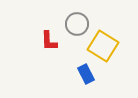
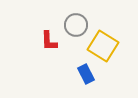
gray circle: moved 1 px left, 1 px down
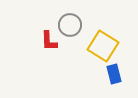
gray circle: moved 6 px left
blue rectangle: moved 28 px right; rotated 12 degrees clockwise
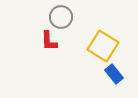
gray circle: moved 9 px left, 8 px up
blue rectangle: rotated 24 degrees counterclockwise
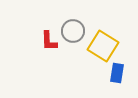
gray circle: moved 12 px right, 14 px down
blue rectangle: moved 3 px right, 1 px up; rotated 48 degrees clockwise
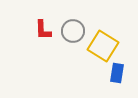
red L-shape: moved 6 px left, 11 px up
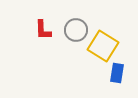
gray circle: moved 3 px right, 1 px up
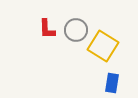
red L-shape: moved 4 px right, 1 px up
blue rectangle: moved 5 px left, 10 px down
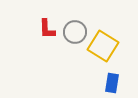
gray circle: moved 1 px left, 2 px down
